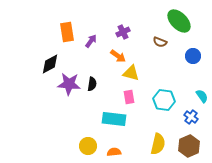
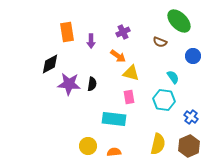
purple arrow: rotated 144 degrees clockwise
cyan semicircle: moved 29 px left, 19 px up
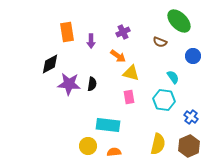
cyan rectangle: moved 6 px left, 6 px down
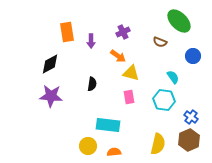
purple star: moved 18 px left, 12 px down
brown hexagon: moved 6 px up
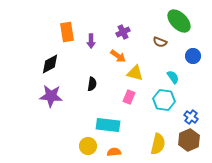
yellow triangle: moved 4 px right
pink rectangle: rotated 32 degrees clockwise
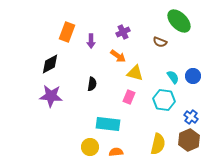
orange rectangle: rotated 30 degrees clockwise
blue circle: moved 20 px down
cyan rectangle: moved 1 px up
yellow circle: moved 2 px right, 1 px down
orange semicircle: moved 2 px right
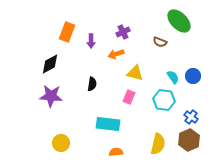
orange arrow: moved 2 px left, 2 px up; rotated 126 degrees clockwise
yellow circle: moved 29 px left, 4 px up
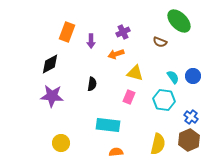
purple star: moved 1 px right
cyan rectangle: moved 1 px down
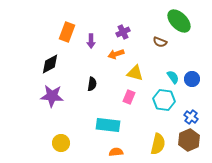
blue circle: moved 1 px left, 3 px down
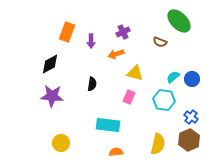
cyan semicircle: rotated 96 degrees counterclockwise
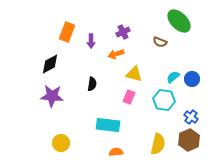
yellow triangle: moved 1 px left, 1 px down
